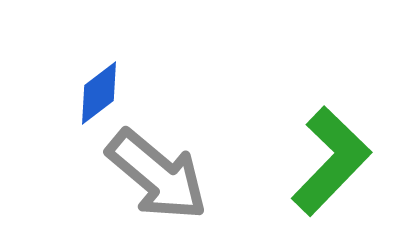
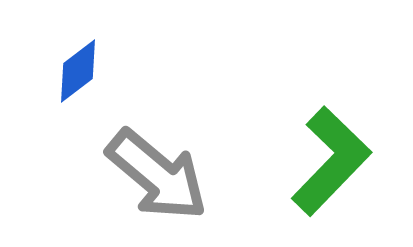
blue diamond: moved 21 px left, 22 px up
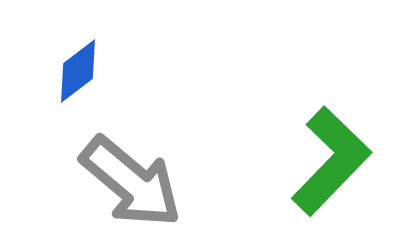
gray arrow: moved 26 px left, 7 px down
